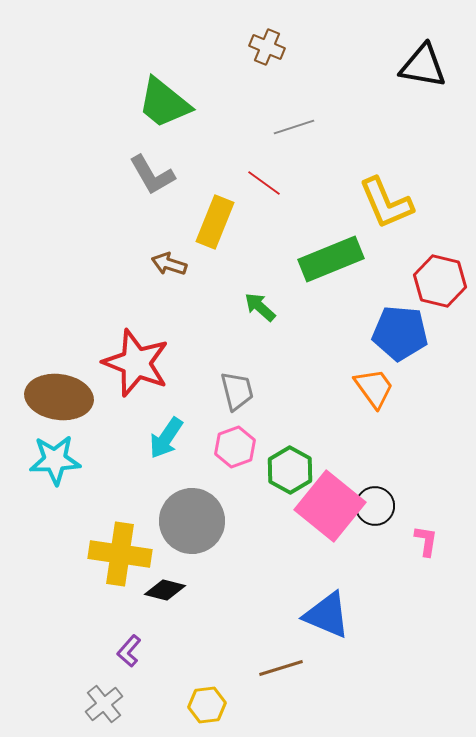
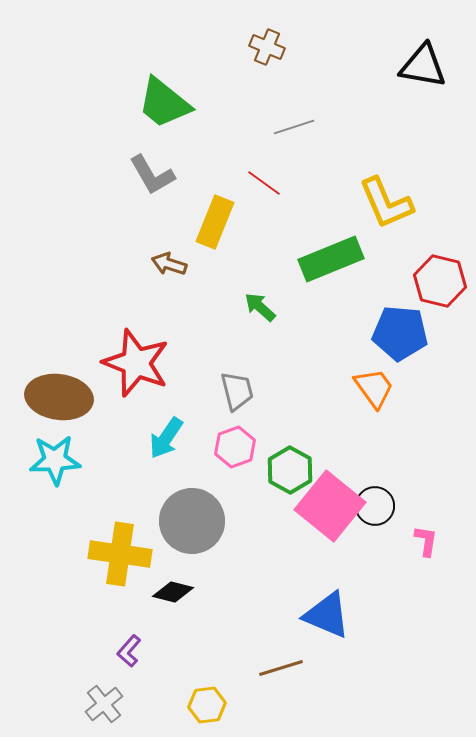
black diamond: moved 8 px right, 2 px down
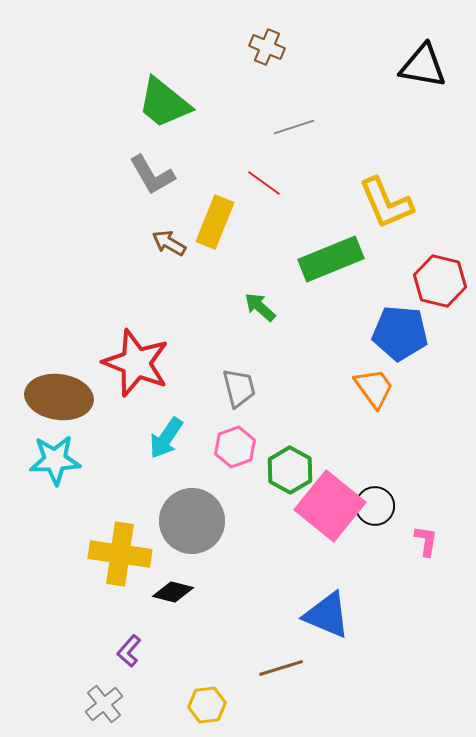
brown arrow: moved 21 px up; rotated 12 degrees clockwise
gray trapezoid: moved 2 px right, 3 px up
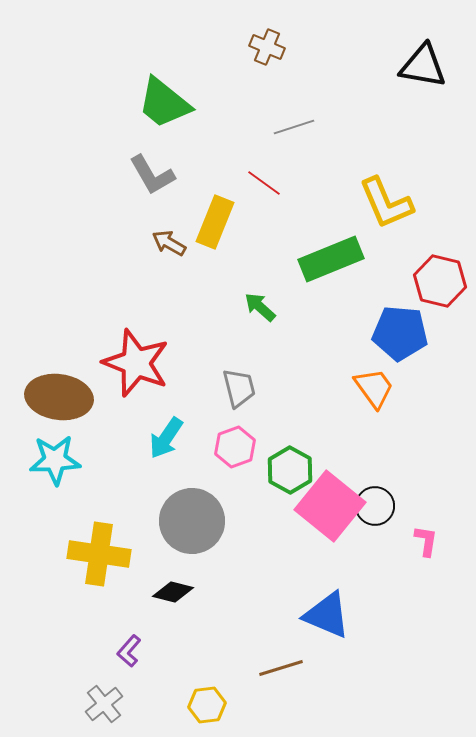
yellow cross: moved 21 px left
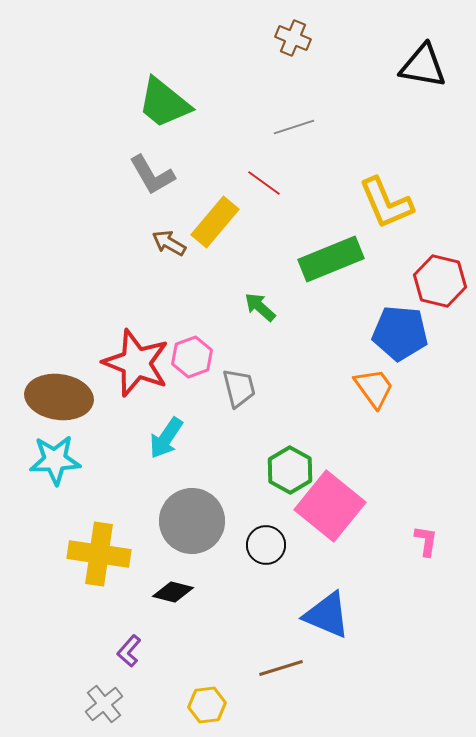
brown cross: moved 26 px right, 9 px up
yellow rectangle: rotated 18 degrees clockwise
pink hexagon: moved 43 px left, 90 px up
black circle: moved 109 px left, 39 px down
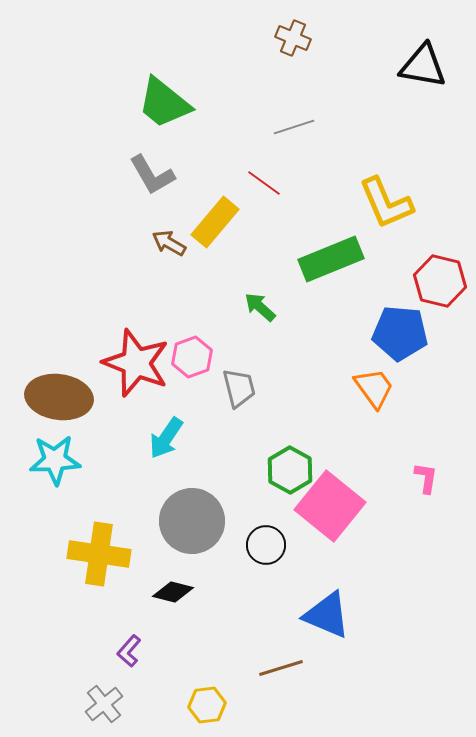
pink L-shape: moved 63 px up
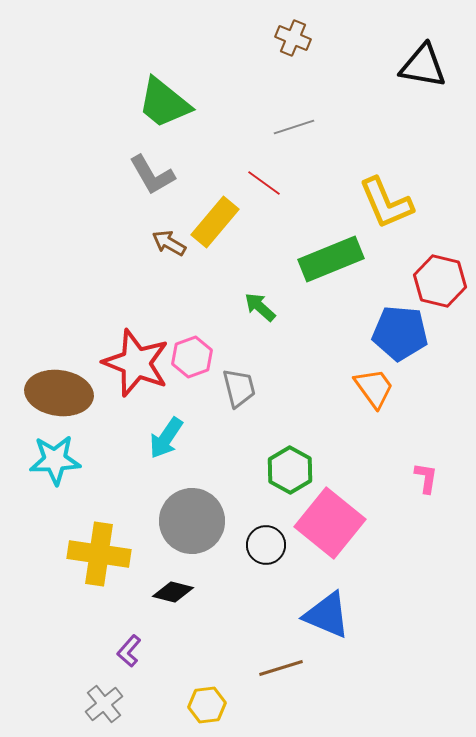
brown ellipse: moved 4 px up
pink square: moved 17 px down
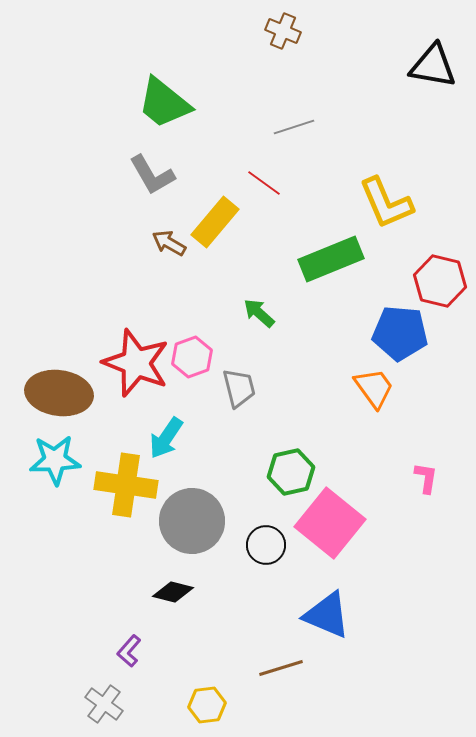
brown cross: moved 10 px left, 7 px up
black triangle: moved 10 px right
green arrow: moved 1 px left, 6 px down
green hexagon: moved 1 px right, 2 px down; rotated 18 degrees clockwise
yellow cross: moved 27 px right, 69 px up
gray cross: rotated 15 degrees counterclockwise
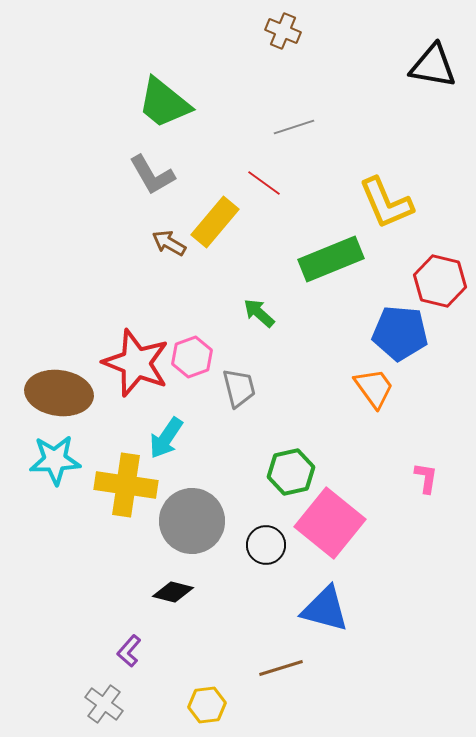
blue triangle: moved 2 px left, 6 px up; rotated 8 degrees counterclockwise
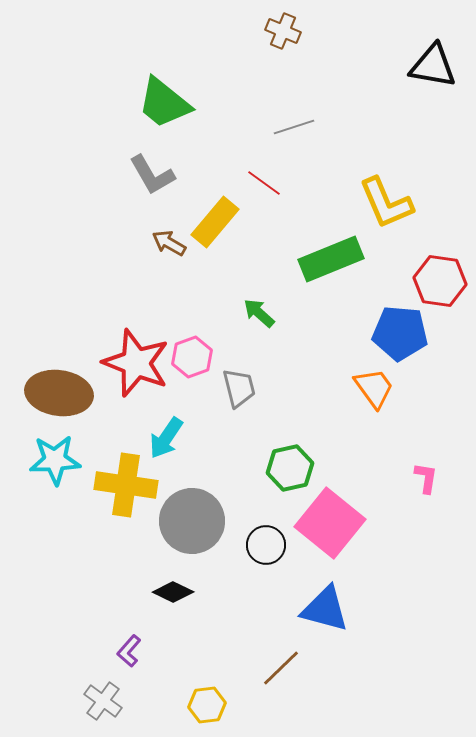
red hexagon: rotated 6 degrees counterclockwise
green hexagon: moved 1 px left, 4 px up
black diamond: rotated 12 degrees clockwise
brown line: rotated 27 degrees counterclockwise
gray cross: moved 1 px left, 3 px up
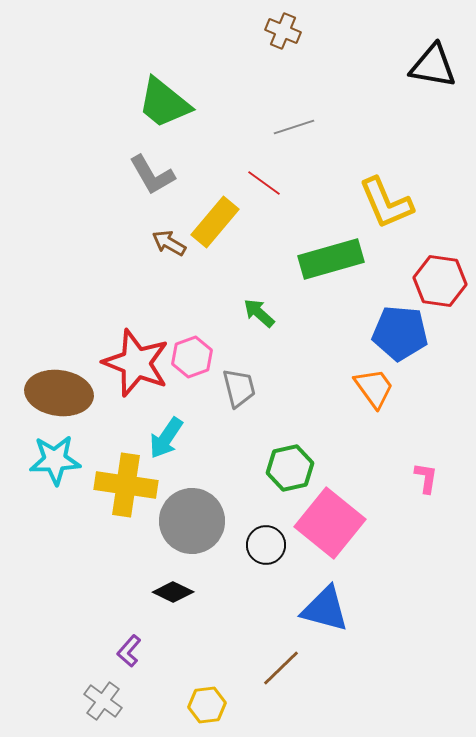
green rectangle: rotated 6 degrees clockwise
